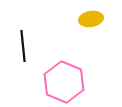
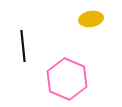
pink hexagon: moved 3 px right, 3 px up
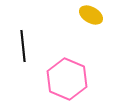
yellow ellipse: moved 4 px up; rotated 40 degrees clockwise
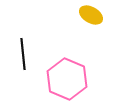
black line: moved 8 px down
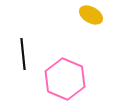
pink hexagon: moved 2 px left
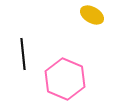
yellow ellipse: moved 1 px right
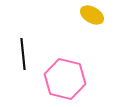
pink hexagon: rotated 9 degrees counterclockwise
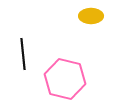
yellow ellipse: moved 1 px left, 1 px down; rotated 30 degrees counterclockwise
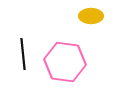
pink hexagon: moved 17 px up; rotated 6 degrees counterclockwise
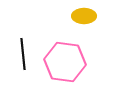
yellow ellipse: moved 7 px left
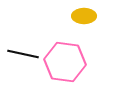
black line: rotated 72 degrees counterclockwise
